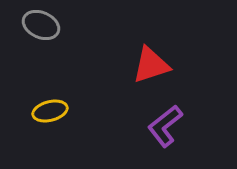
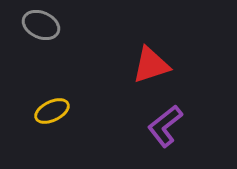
yellow ellipse: moved 2 px right; rotated 12 degrees counterclockwise
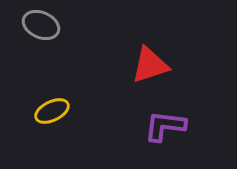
red triangle: moved 1 px left
purple L-shape: rotated 45 degrees clockwise
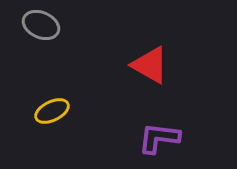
red triangle: rotated 48 degrees clockwise
purple L-shape: moved 6 px left, 12 px down
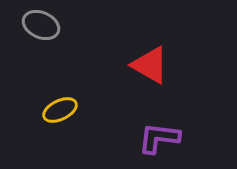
yellow ellipse: moved 8 px right, 1 px up
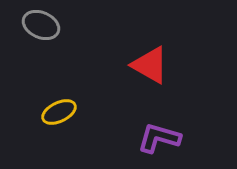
yellow ellipse: moved 1 px left, 2 px down
purple L-shape: rotated 9 degrees clockwise
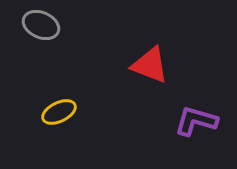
red triangle: rotated 9 degrees counterclockwise
purple L-shape: moved 37 px right, 17 px up
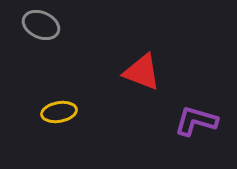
red triangle: moved 8 px left, 7 px down
yellow ellipse: rotated 16 degrees clockwise
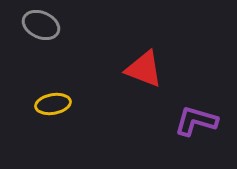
red triangle: moved 2 px right, 3 px up
yellow ellipse: moved 6 px left, 8 px up
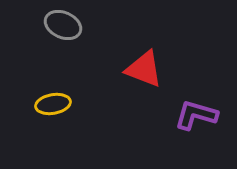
gray ellipse: moved 22 px right
purple L-shape: moved 6 px up
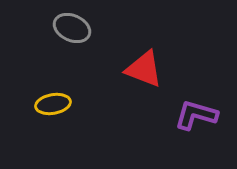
gray ellipse: moved 9 px right, 3 px down
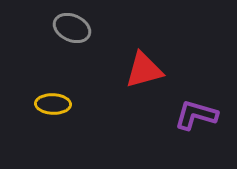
red triangle: moved 1 px down; rotated 36 degrees counterclockwise
yellow ellipse: rotated 12 degrees clockwise
